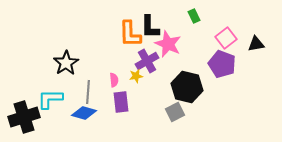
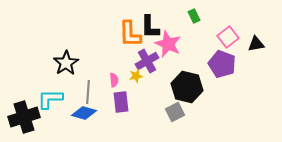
pink square: moved 2 px right, 1 px up
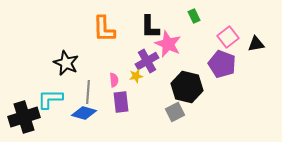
orange L-shape: moved 26 px left, 5 px up
black star: rotated 15 degrees counterclockwise
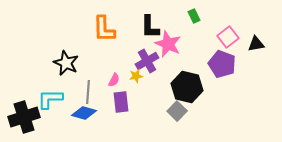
pink semicircle: rotated 32 degrees clockwise
gray square: moved 2 px right, 1 px up; rotated 18 degrees counterclockwise
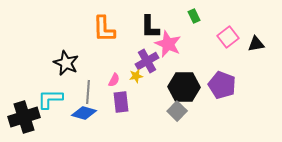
purple pentagon: moved 21 px down
black hexagon: moved 3 px left; rotated 12 degrees counterclockwise
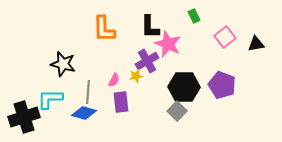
pink square: moved 3 px left
black star: moved 3 px left, 1 px down; rotated 10 degrees counterclockwise
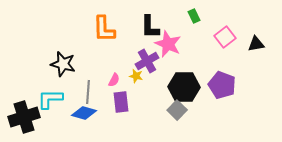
yellow star: rotated 24 degrees clockwise
gray square: moved 1 px up
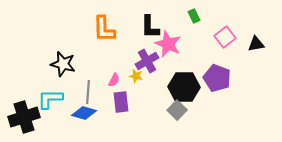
purple pentagon: moved 5 px left, 7 px up
